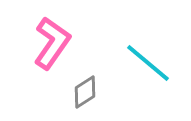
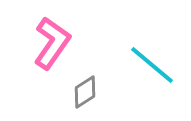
cyan line: moved 4 px right, 2 px down
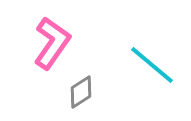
gray diamond: moved 4 px left
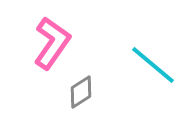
cyan line: moved 1 px right
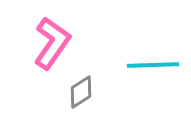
cyan line: rotated 42 degrees counterclockwise
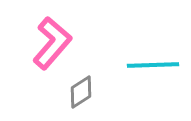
pink L-shape: rotated 6 degrees clockwise
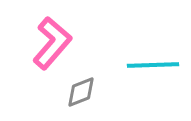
gray diamond: rotated 12 degrees clockwise
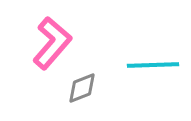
gray diamond: moved 1 px right, 4 px up
